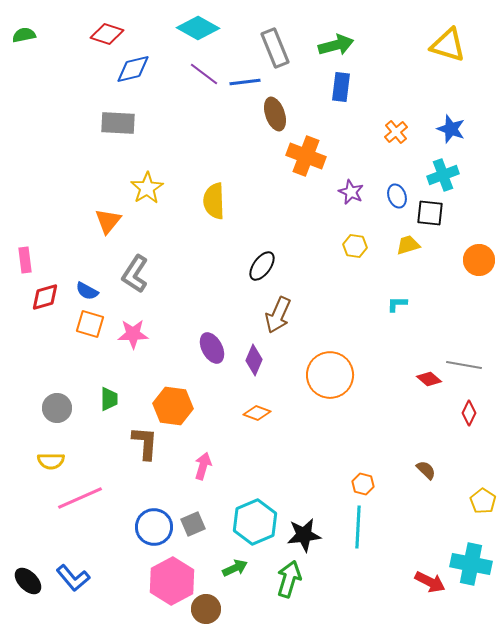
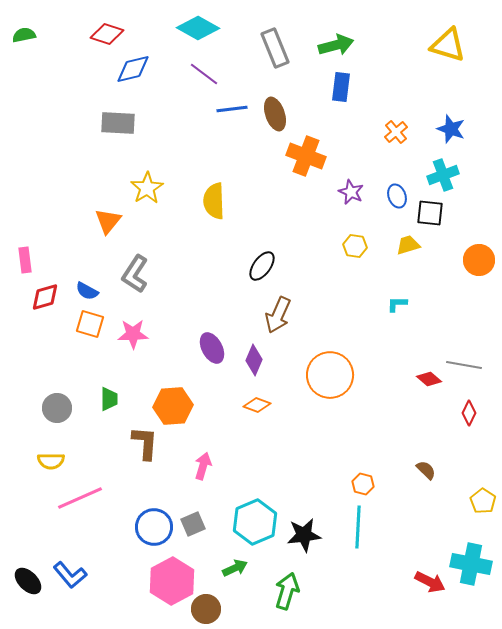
blue line at (245, 82): moved 13 px left, 27 px down
orange hexagon at (173, 406): rotated 12 degrees counterclockwise
orange diamond at (257, 413): moved 8 px up
blue L-shape at (73, 578): moved 3 px left, 3 px up
green arrow at (289, 579): moved 2 px left, 12 px down
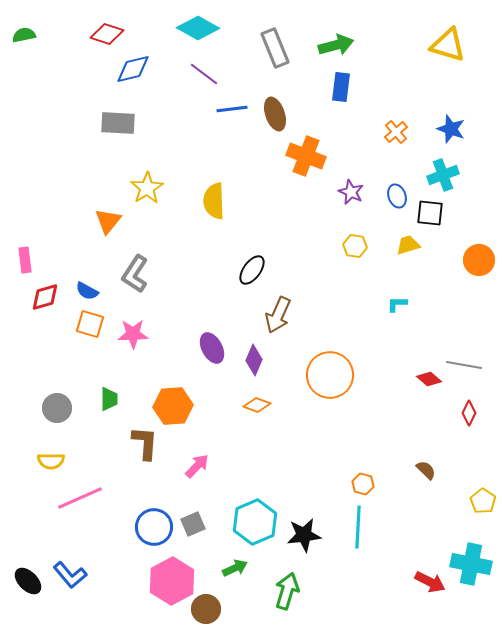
black ellipse at (262, 266): moved 10 px left, 4 px down
pink arrow at (203, 466): moved 6 px left; rotated 28 degrees clockwise
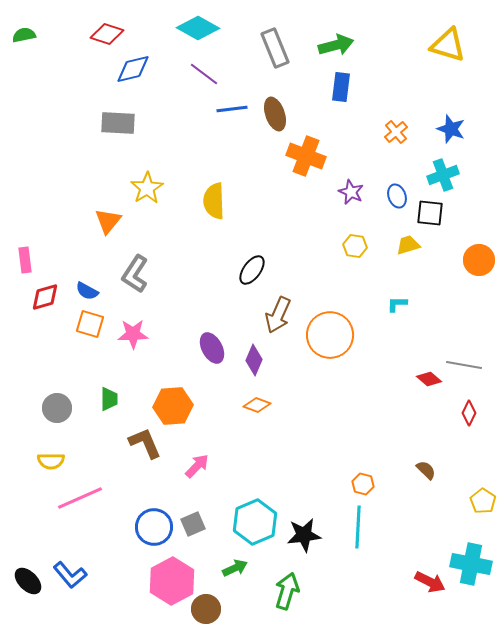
orange circle at (330, 375): moved 40 px up
brown L-shape at (145, 443): rotated 27 degrees counterclockwise
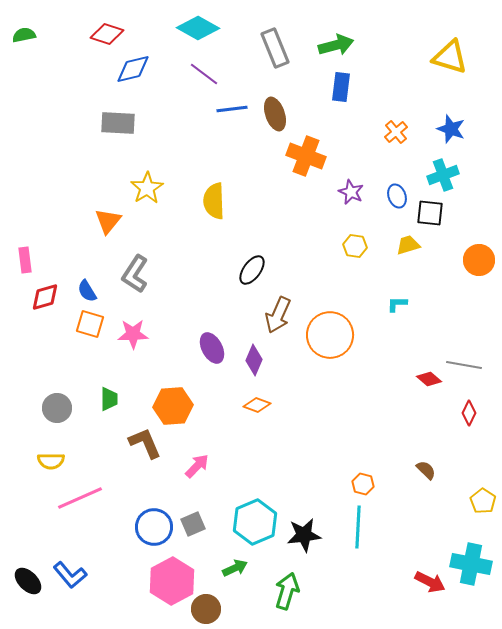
yellow triangle at (448, 45): moved 2 px right, 12 px down
blue semicircle at (87, 291): rotated 30 degrees clockwise
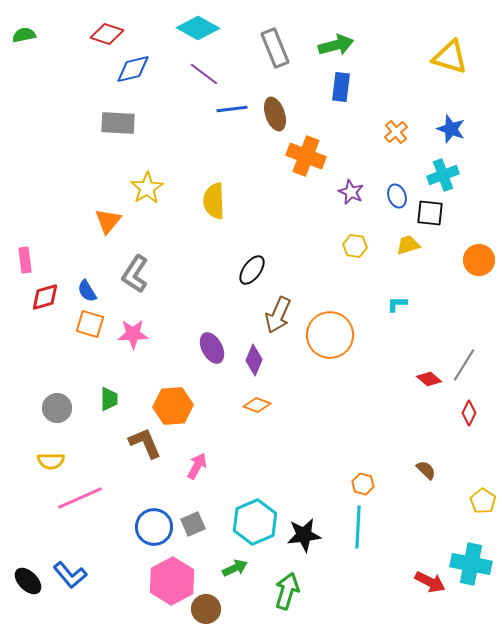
gray line at (464, 365): rotated 68 degrees counterclockwise
pink arrow at (197, 466): rotated 16 degrees counterclockwise
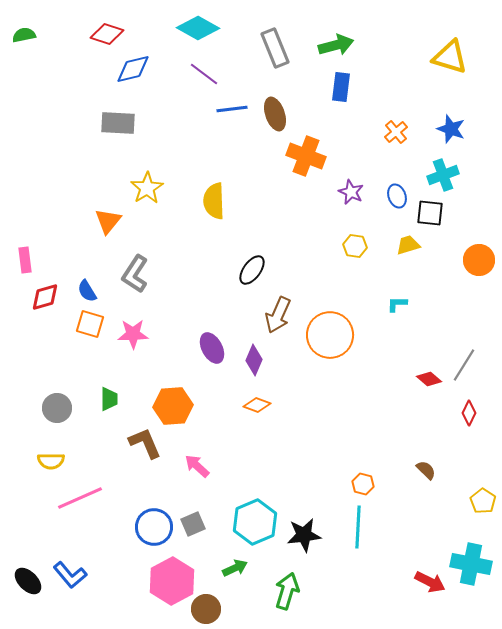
pink arrow at (197, 466): rotated 76 degrees counterclockwise
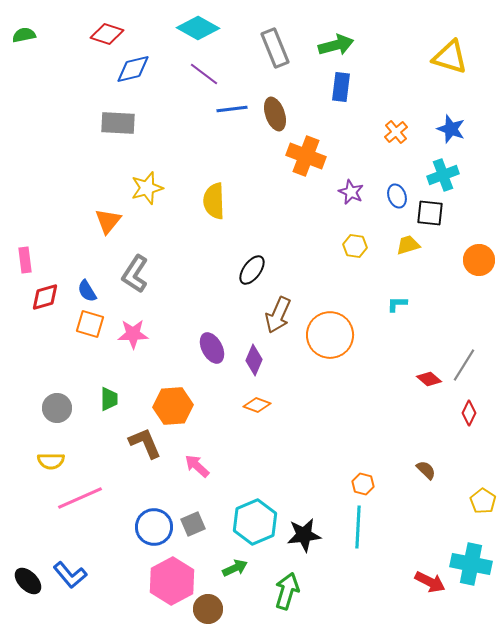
yellow star at (147, 188): rotated 16 degrees clockwise
brown circle at (206, 609): moved 2 px right
